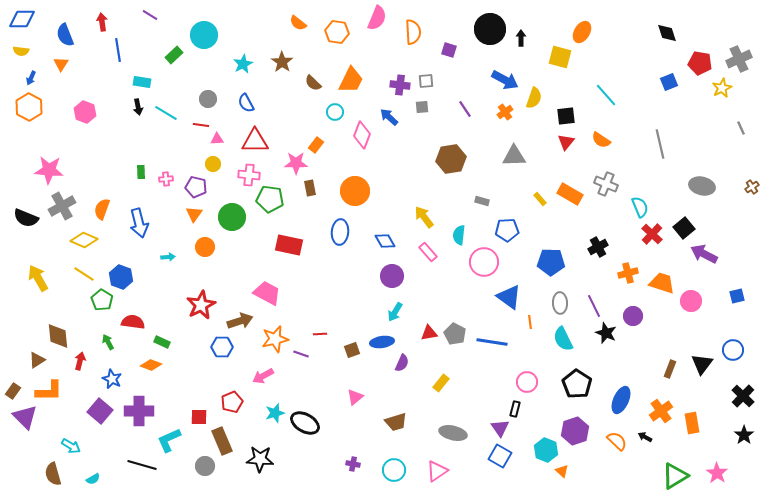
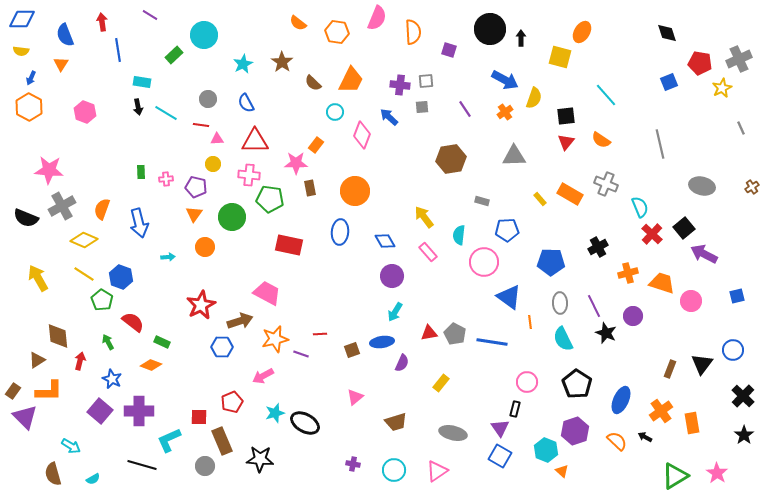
red semicircle at (133, 322): rotated 30 degrees clockwise
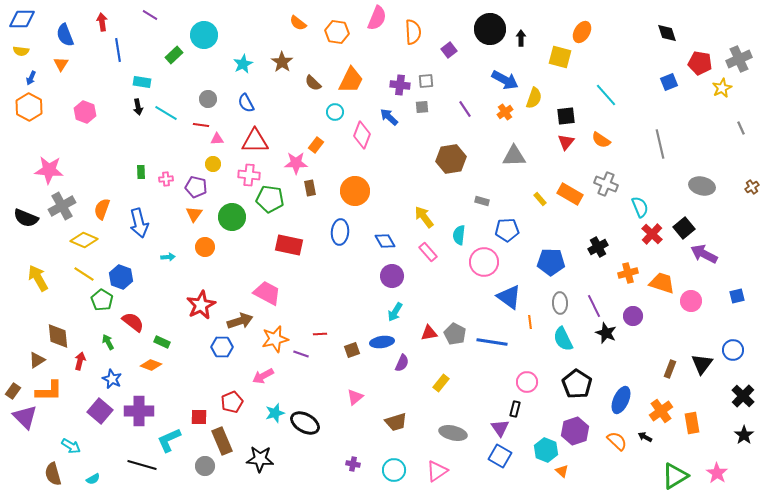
purple square at (449, 50): rotated 35 degrees clockwise
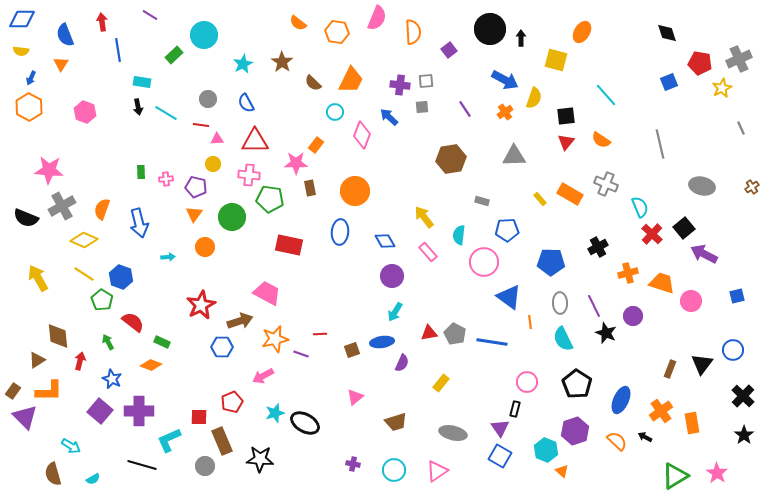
yellow square at (560, 57): moved 4 px left, 3 px down
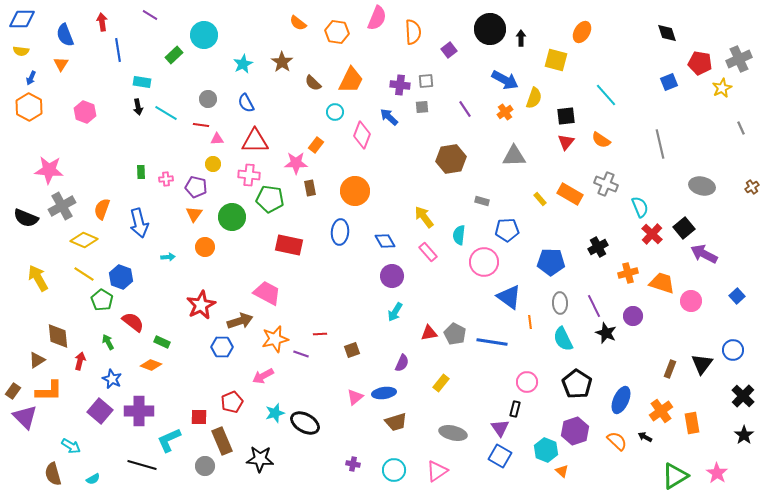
blue square at (737, 296): rotated 28 degrees counterclockwise
blue ellipse at (382, 342): moved 2 px right, 51 px down
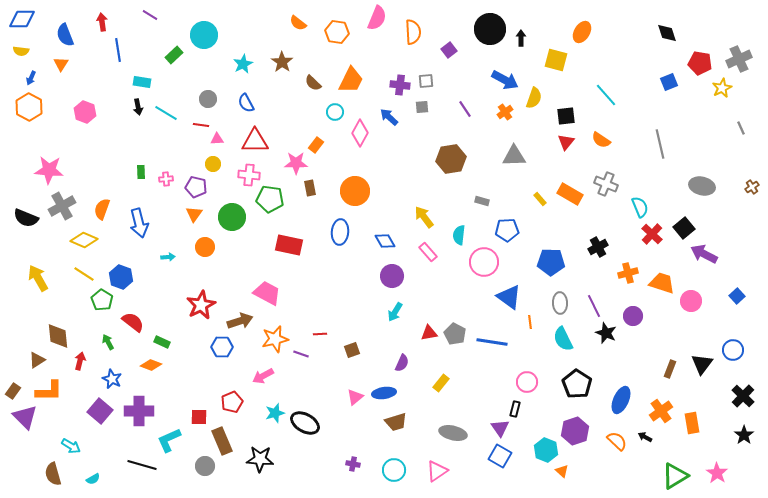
pink diamond at (362, 135): moved 2 px left, 2 px up; rotated 8 degrees clockwise
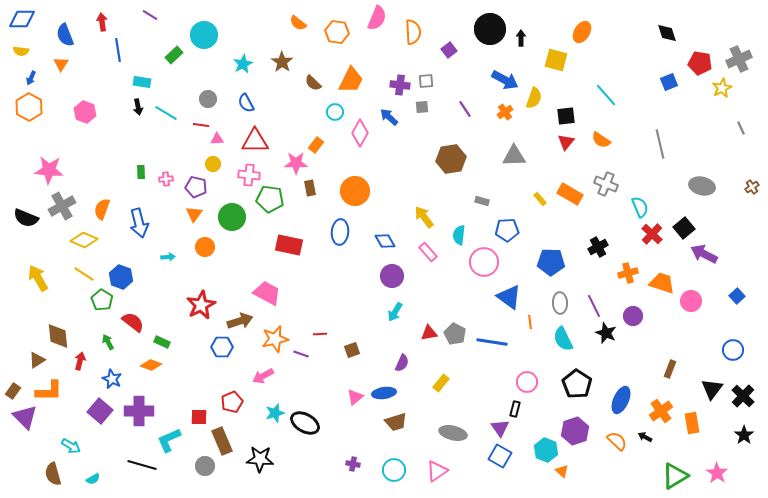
black triangle at (702, 364): moved 10 px right, 25 px down
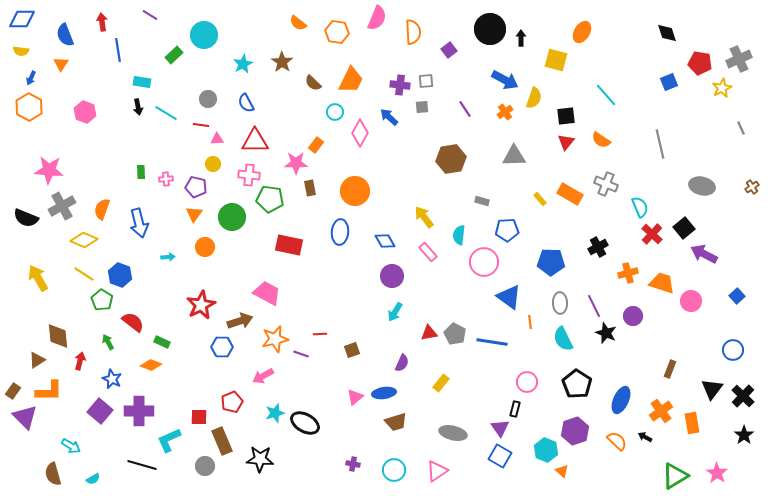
blue hexagon at (121, 277): moved 1 px left, 2 px up
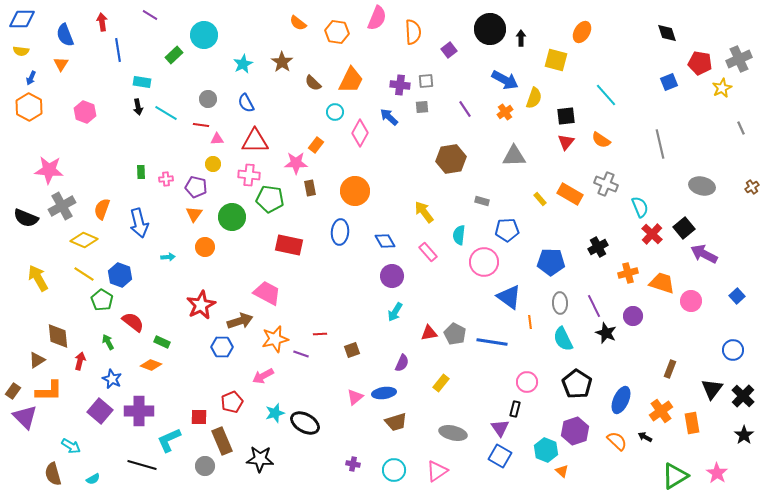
yellow arrow at (424, 217): moved 5 px up
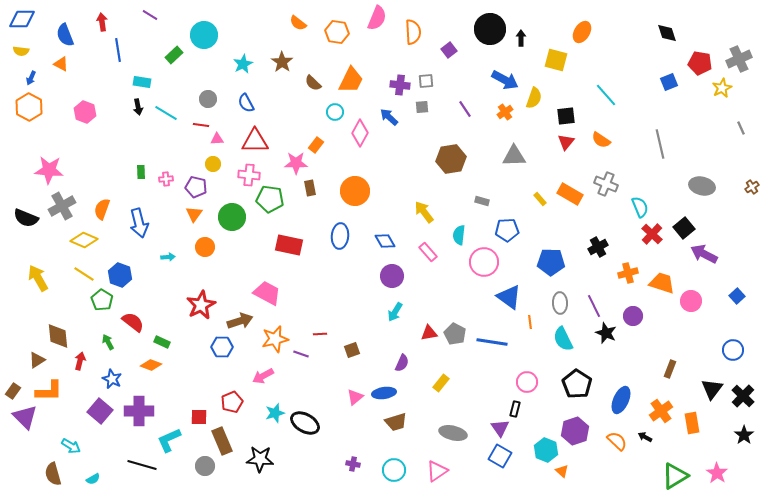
orange triangle at (61, 64): rotated 35 degrees counterclockwise
blue ellipse at (340, 232): moved 4 px down
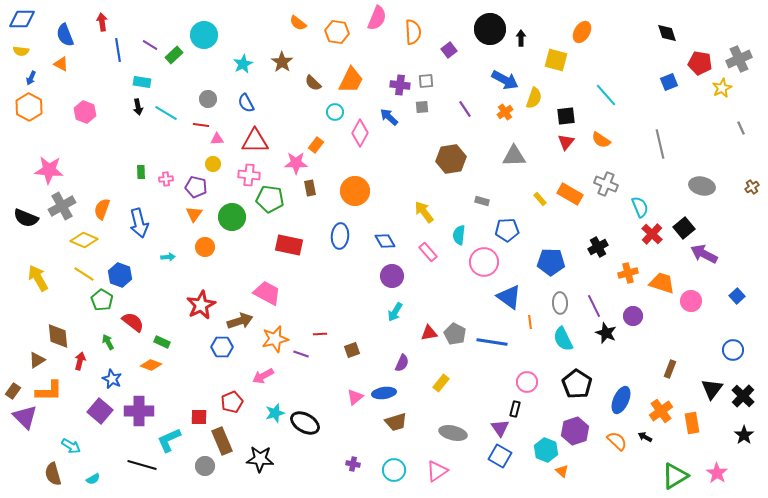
purple line at (150, 15): moved 30 px down
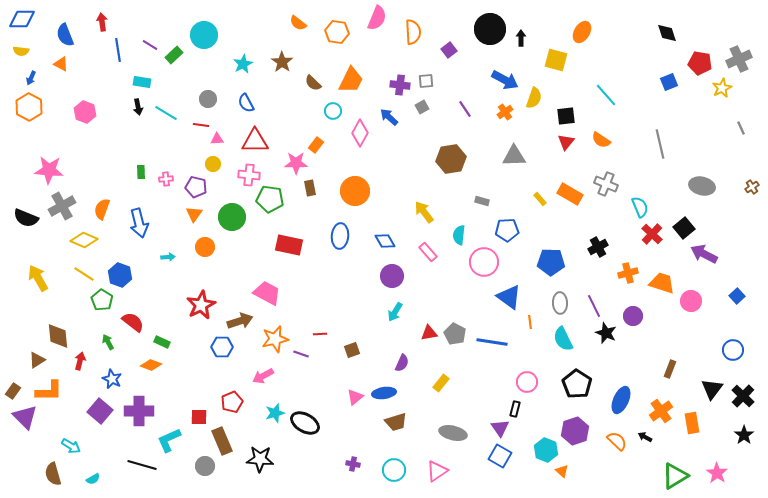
gray square at (422, 107): rotated 24 degrees counterclockwise
cyan circle at (335, 112): moved 2 px left, 1 px up
